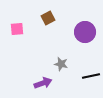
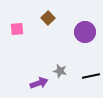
brown square: rotated 16 degrees counterclockwise
gray star: moved 1 px left, 7 px down
purple arrow: moved 4 px left
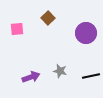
purple circle: moved 1 px right, 1 px down
purple arrow: moved 8 px left, 6 px up
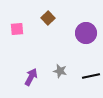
purple arrow: rotated 42 degrees counterclockwise
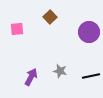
brown square: moved 2 px right, 1 px up
purple circle: moved 3 px right, 1 px up
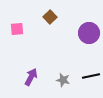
purple circle: moved 1 px down
gray star: moved 3 px right, 9 px down
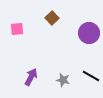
brown square: moved 2 px right, 1 px down
black line: rotated 42 degrees clockwise
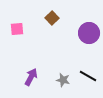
black line: moved 3 px left
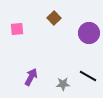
brown square: moved 2 px right
gray star: moved 4 px down; rotated 16 degrees counterclockwise
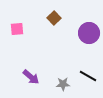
purple arrow: rotated 102 degrees clockwise
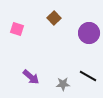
pink square: rotated 24 degrees clockwise
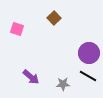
purple circle: moved 20 px down
